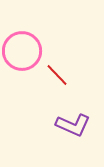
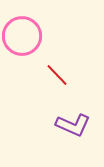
pink circle: moved 15 px up
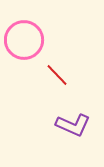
pink circle: moved 2 px right, 4 px down
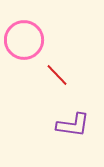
purple L-shape: rotated 16 degrees counterclockwise
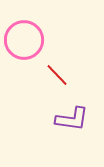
purple L-shape: moved 1 px left, 6 px up
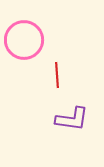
red line: rotated 40 degrees clockwise
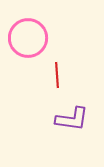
pink circle: moved 4 px right, 2 px up
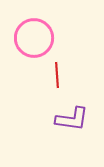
pink circle: moved 6 px right
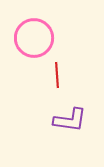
purple L-shape: moved 2 px left, 1 px down
